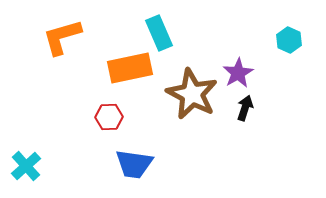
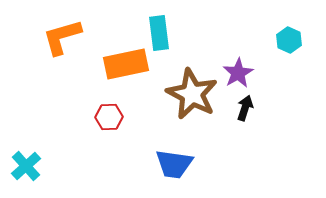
cyan rectangle: rotated 16 degrees clockwise
orange rectangle: moved 4 px left, 4 px up
blue trapezoid: moved 40 px right
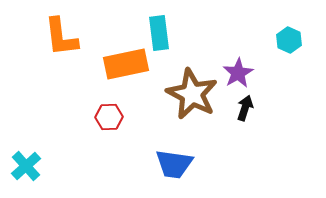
orange L-shape: moved 1 px left; rotated 81 degrees counterclockwise
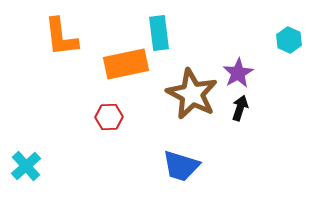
black arrow: moved 5 px left
blue trapezoid: moved 7 px right, 2 px down; rotated 9 degrees clockwise
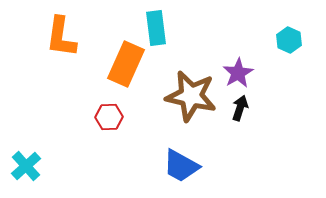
cyan rectangle: moved 3 px left, 5 px up
orange L-shape: rotated 15 degrees clockwise
orange rectangle: rotated 54 degrees counterclockwise
brown star: moved 1 px left, 2 px down; rotated 15 degrees counterclockwise
blue trapezoid: rotated 12 degrees clockwise
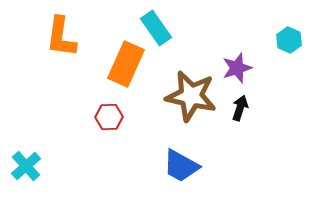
cyan rectangle: rotated 28 degrees counterclockwise
purple star: moved 1 px left, 5 px up; rotated 12 degrees clockwise
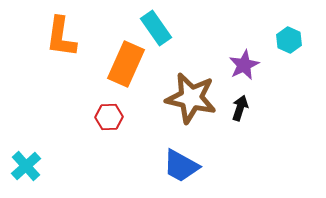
purple star: moved 7 px right, 3 px up; rotated 8 degrees counterclockwise
brown star: moved 2 px down
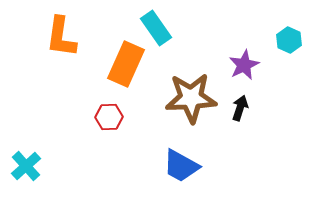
brown star: rotated 15 degrees counterclockwise
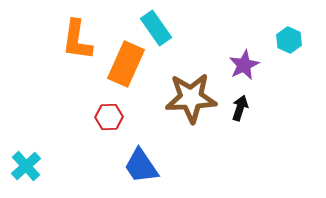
orange L-shape: moved 16 px right, 3 px down
blue trapezoid: moved 40 px left; rotated 27 degrees clockwise
